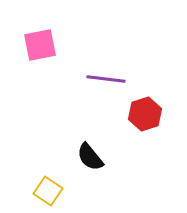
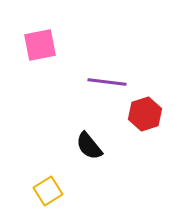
purple line: moved 1 px right, 3 px down
black semicircle: moved 1 px left, 11 px up
yellow square: rotated 24 degrees clockwise
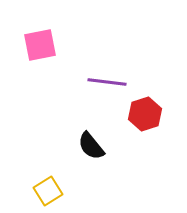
black semicircle: moved 2 px right
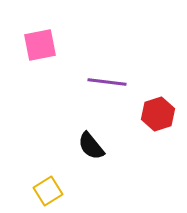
red hexagon: moved 13 px right
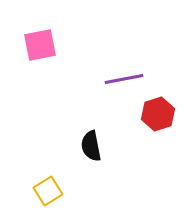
purple line: moved 17 px right, 3 px up; rotated 18 degrees counterclockwise
black semicircle: rotated 28 degrees clockwise
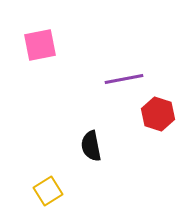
red hexagon: rotated 24 degrees counterclockwise
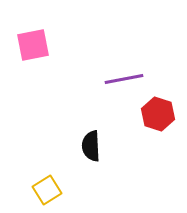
pink square: moved 7 px left
black semicircle: rotated 8 degrees clockwise
yellow square: moved 1 px left, 1 px up
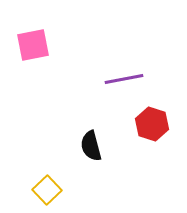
red hexagon: moved 6 px left, 10 px down
black semicircle: rotated 12 degrees counterclockwise
yellow square: rotated 12 degrees counterclockwise
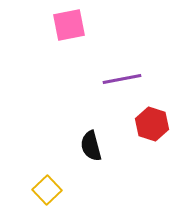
pink square: moved 36 px right, 20 px up
purple line: moved 2 px left
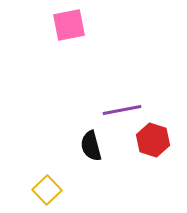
purple line: moved 31 px down
red hexagon: moved 1 px right, 16 px down
